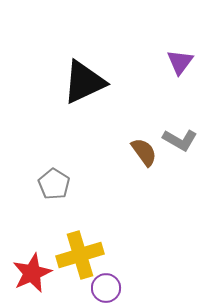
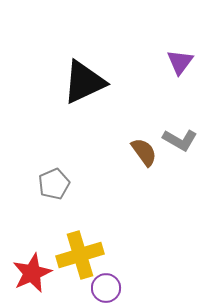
gray pentagon: rotated 16 degrees clockwise
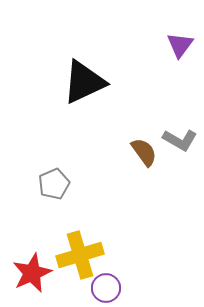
purple triangle: moved 17 px up
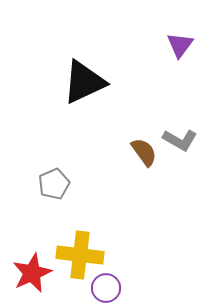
yellow cross: rotated 24 degrees clockwise
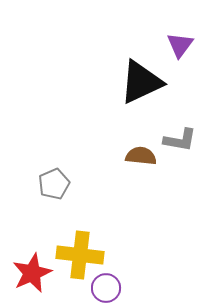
black triangle: moved 57 px right
gray L-shape: rotated 20 degrees counterclockwise
brown semicircle: moved 3 px left, 4 px down; rotated 48 degrees counterclockwise
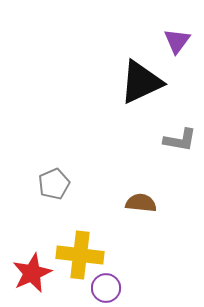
purple triangle: moved 3 px left, 4 px up
brown semicircle: moved 47 px down
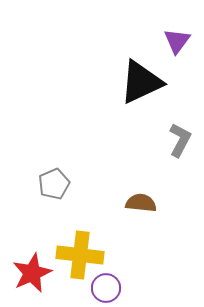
gray L-shape: rotated 72 degrees counterclockwise
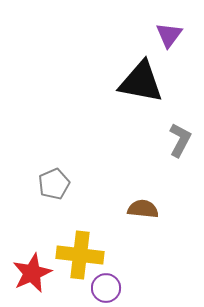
purple triangle: moved 8 px left, 6 px up
black triangle: rotated 36 degrees clockwise
brown semicircle: moved 2 px right, 6 px down
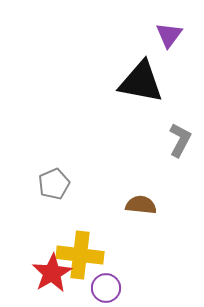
brown semicircle: moved 2 px left, 4 px up
red star: moved 20 px right; rotated 6 degrees counterclockwise
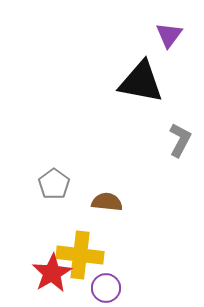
gray pentagon: rotated 12 degrees counterclockwise
brown semicircle: moved 34 px left, 3 px up
